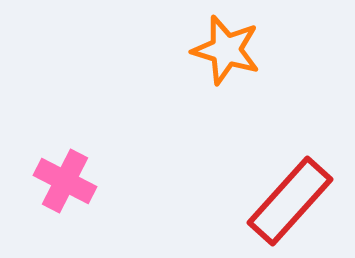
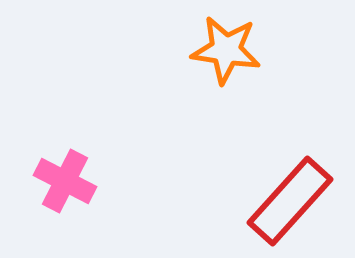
orange star: rotated 8 degrees counterclockwise
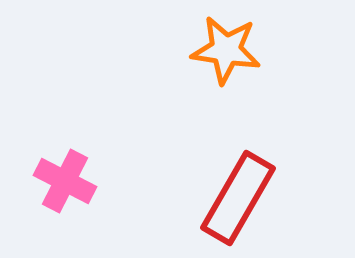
red rectangle: moved 52 px left, 3 px up; rotated 12 degrees counterclockwise
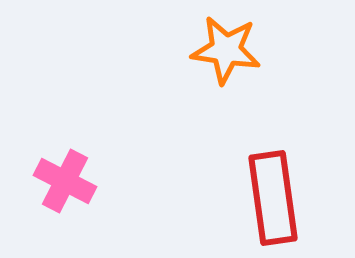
red rectangle: moved 35 px right; rotated 38 degrees counterclockwise
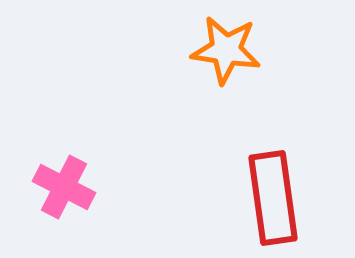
pink cross: moved 1 px left, 6 px down
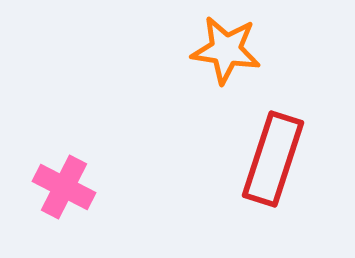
red rectangle: moved 39 px up; rotated 26 degrees clockwise
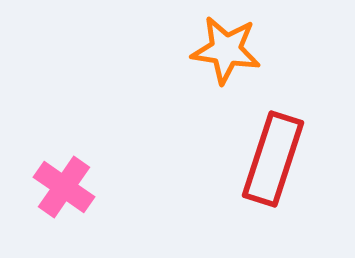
pink cross: rotated 8 degrees clockwise
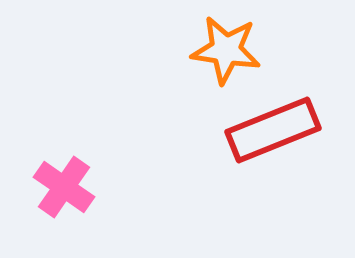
red rectangle: moved 29 px up; rotated 50 degrees clockwise
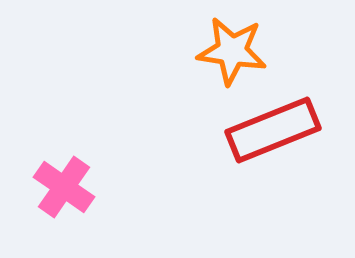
orange star: moved 6 px right, 1 px down
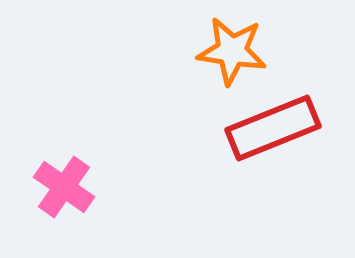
red rectangle: moved 2 px up
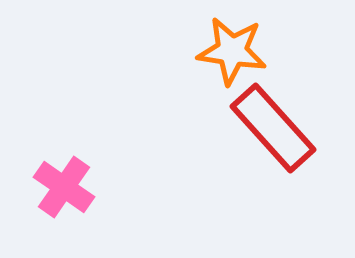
red rectangle: rotated 70 degrees clockwise
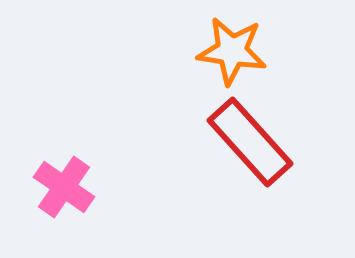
red rectangle: moved 23 px left, 14 px down
